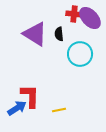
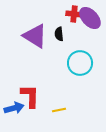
purple triangle: moved 2 px down
cyan circle: moved 9 px down
blue arrow: moved 3 px left; rotated 18 degrees clockwise
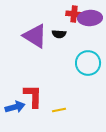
purple ellipse: rotated 50 degrees counterclockwise
black semicircle: rotated 80 degrees counterclockwise
cyan circle: moved 8 px right
red L-shape: moved 3 px right
blue arrow: moved 1 px right, 1 px up
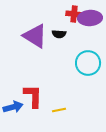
blue arrow: moved 2 px left
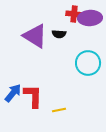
blue arrow: moved 14 px up; rotated 36 degrees counterclockwise
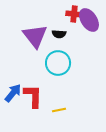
purple ellipse: moved 1 px left, 2 px down; rotated 60 degrees clockwise
purple triangle: rotated 20 degrees clockwise
cyan circle: moved 30 px left
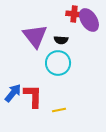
black semicircle: moved 2 px right, 6 px down
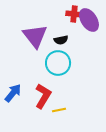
black semicircle: rotated 16 degrees counterclockwise
red L-shape: moved 10 px right; rotated 30 degrees clockwise
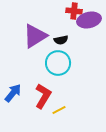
red cross: moved 3 px up
purple ellipse: rotated 70 degrees counterclockwise
purple triangle: rotated 36 degrees clockwise
yellow line: rotated 16 degrees counterclockwise
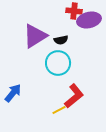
red L-shape: moved 31 px right; rotated 20 degrees clockwise
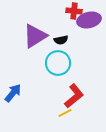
yellow line: moved 6 px right, 3 px down
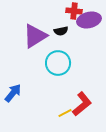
black semicircle: moved 9 px up
red L-shape: moved 8 px right, 8 px down
